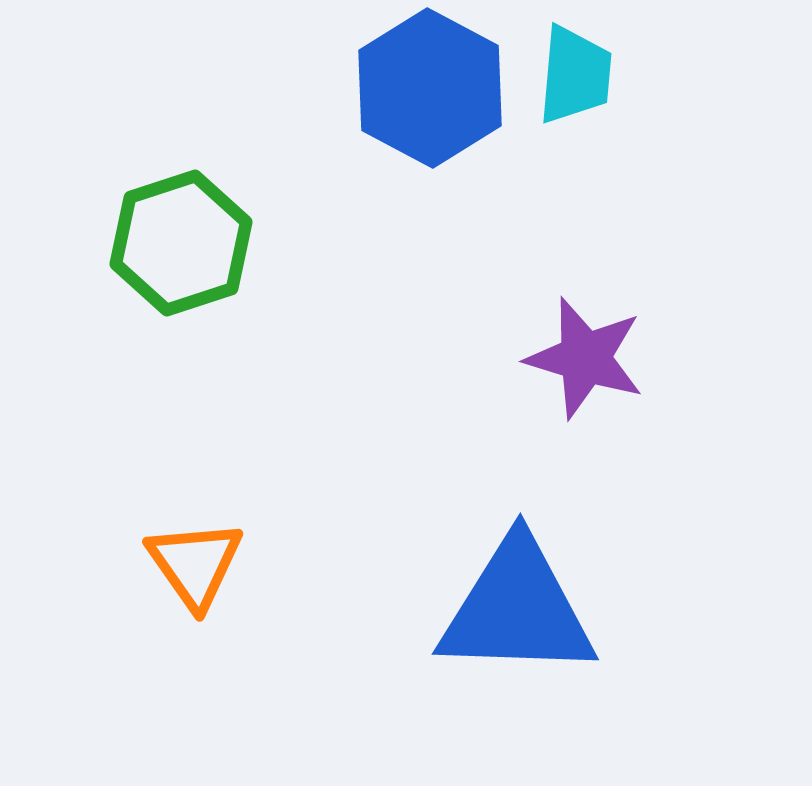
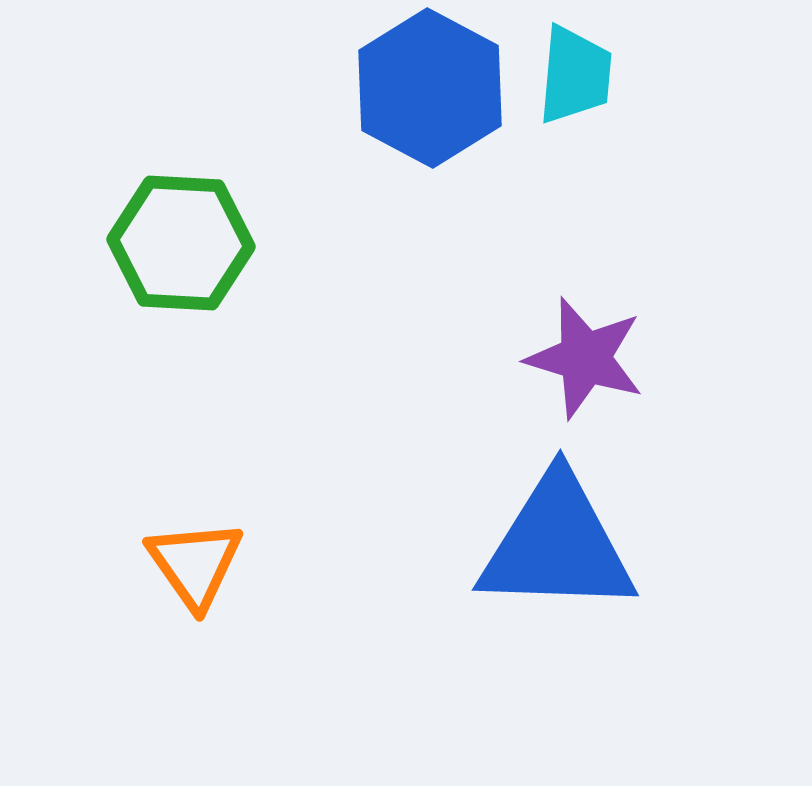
green hexagon: rotated 21 degrees clockwise
blue triangle: moved 40 px right, 64 px up
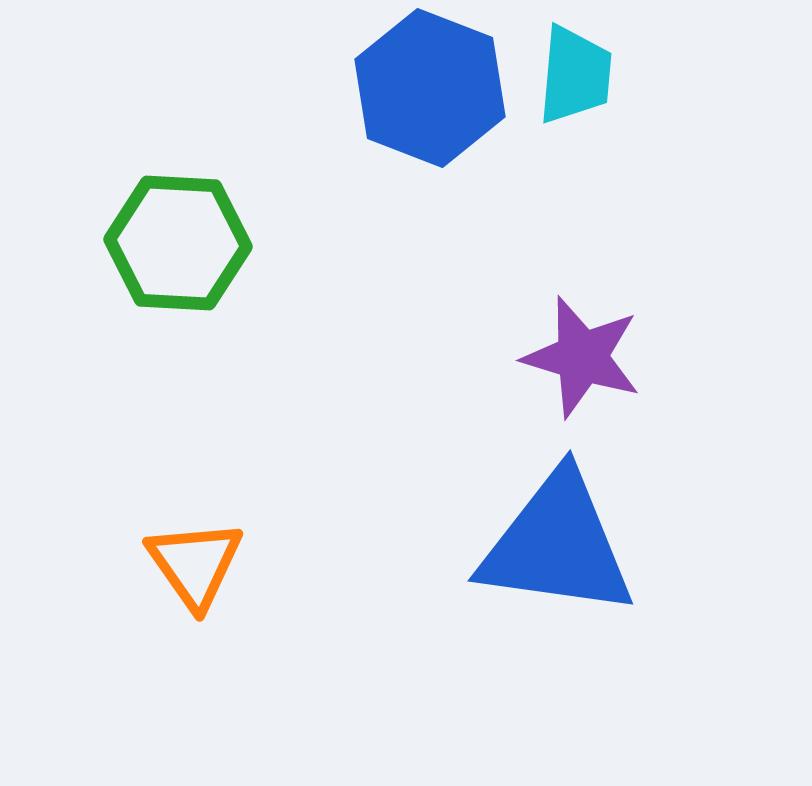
blue hexagon: rotated 7 degrees counterclockwise
green hexagon: moved 3 px left
purple star: moved 3 px left, 1 px up
blue triangle: rotated 6 degrees clockwise
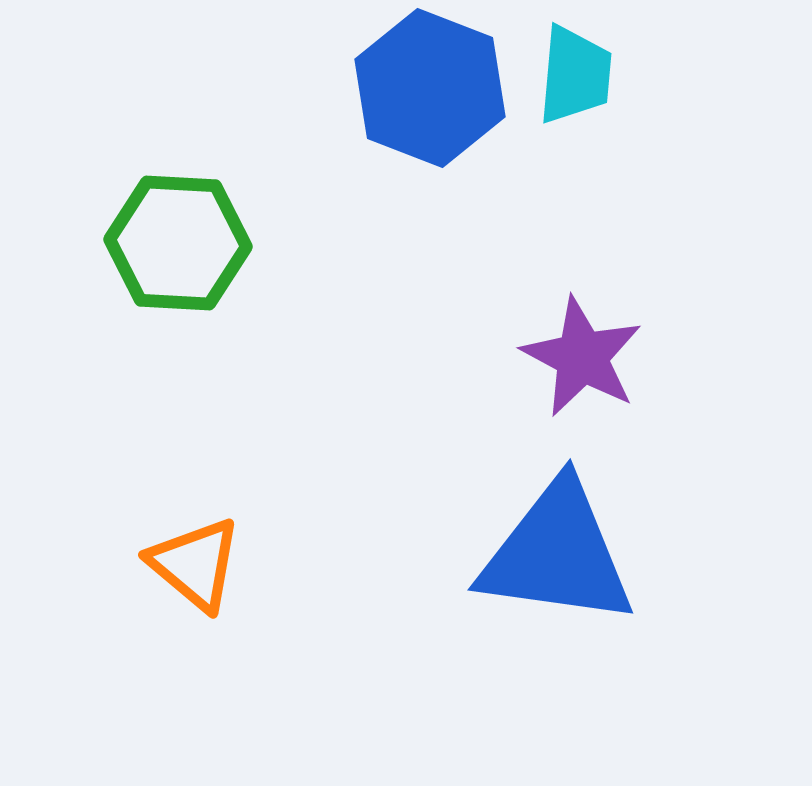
purple star: rotated 11 degrees clockwise
blue triangle: moved 9 px down
orange triangle: rotated 15 degrees counterclockwise
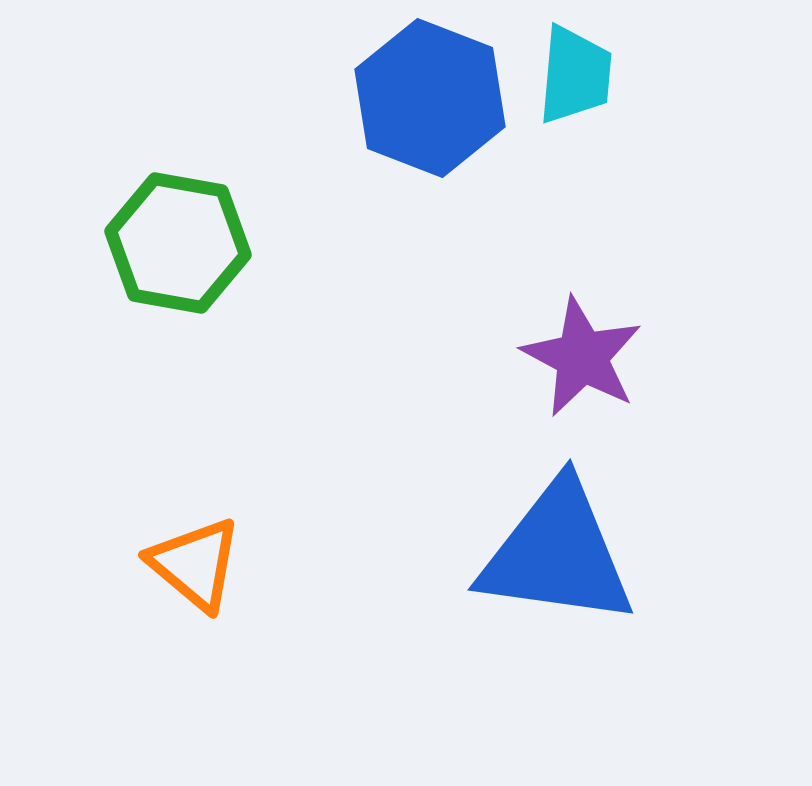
blue hexagon: moved 10 px down
green hexagon: rotated 7 degrees clockwise
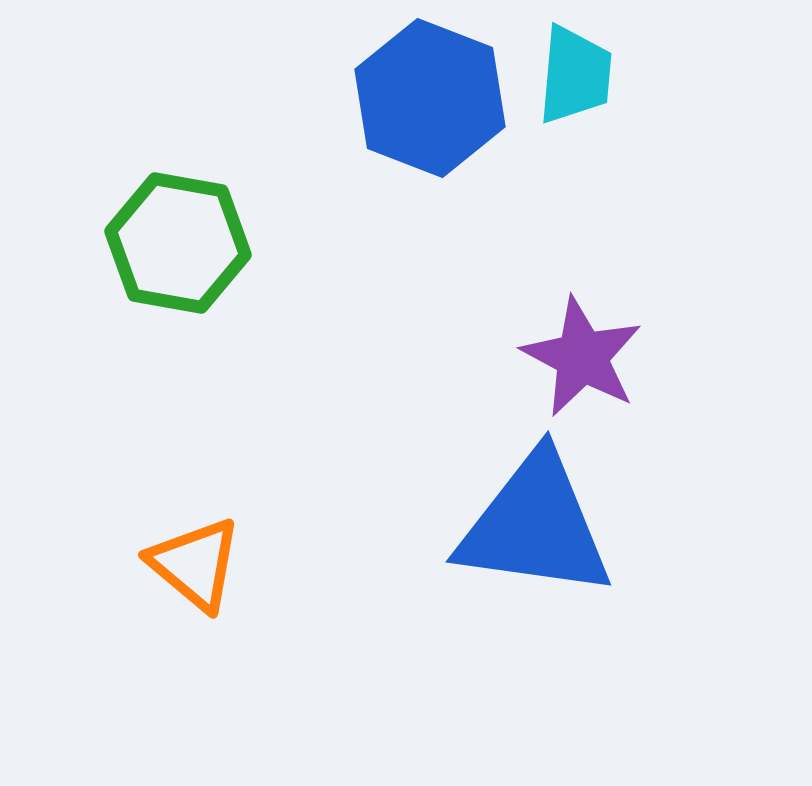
blue triangle: moved 22 px left, 28 px up
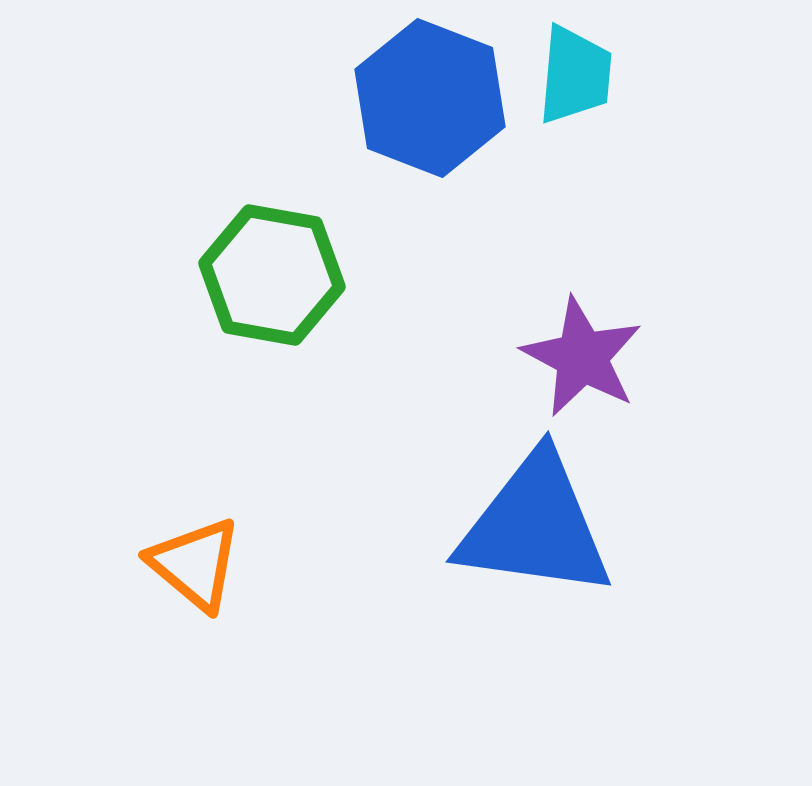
green hexagon: moved 94 px right, 32 px down
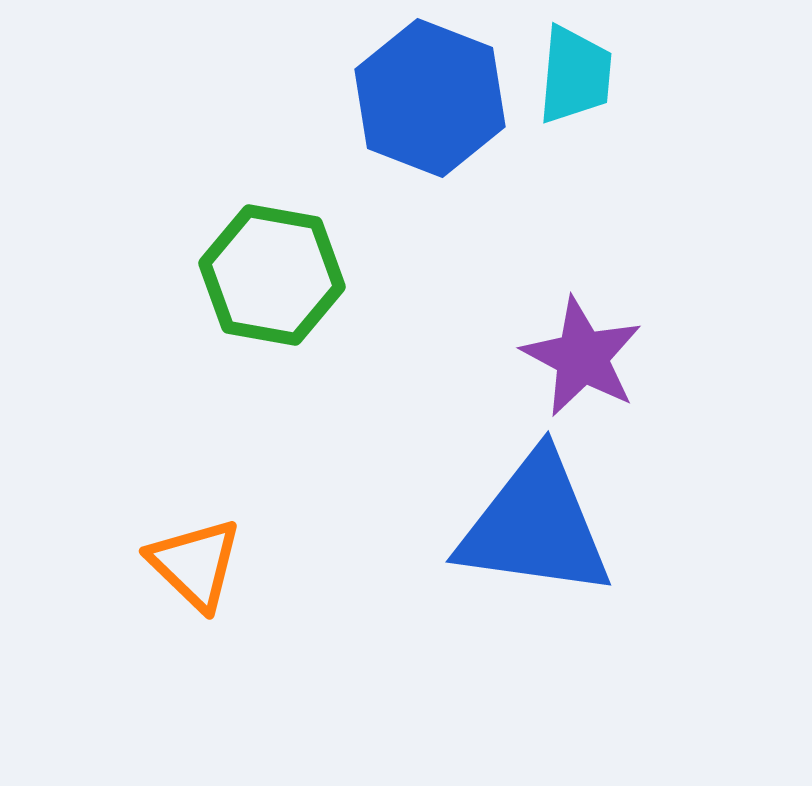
orange triangle: rotated 4 degrees clockwise
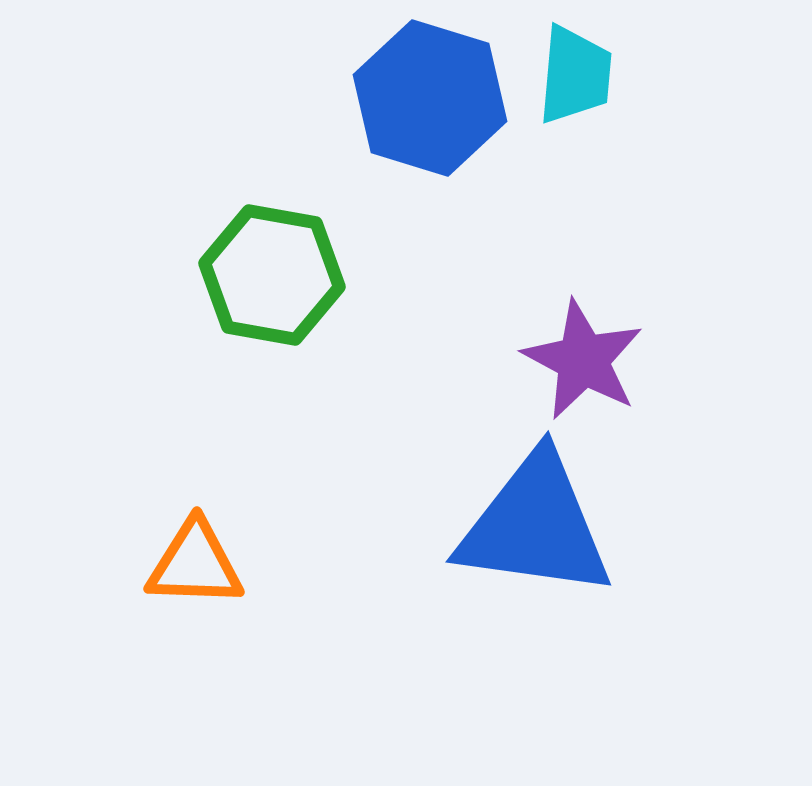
blue hexagon: rotated 4 degrees counterclockwise
purple star: moved 1 px right, 3 px down
orange triangle: rotated 42 degrees counterclockwise
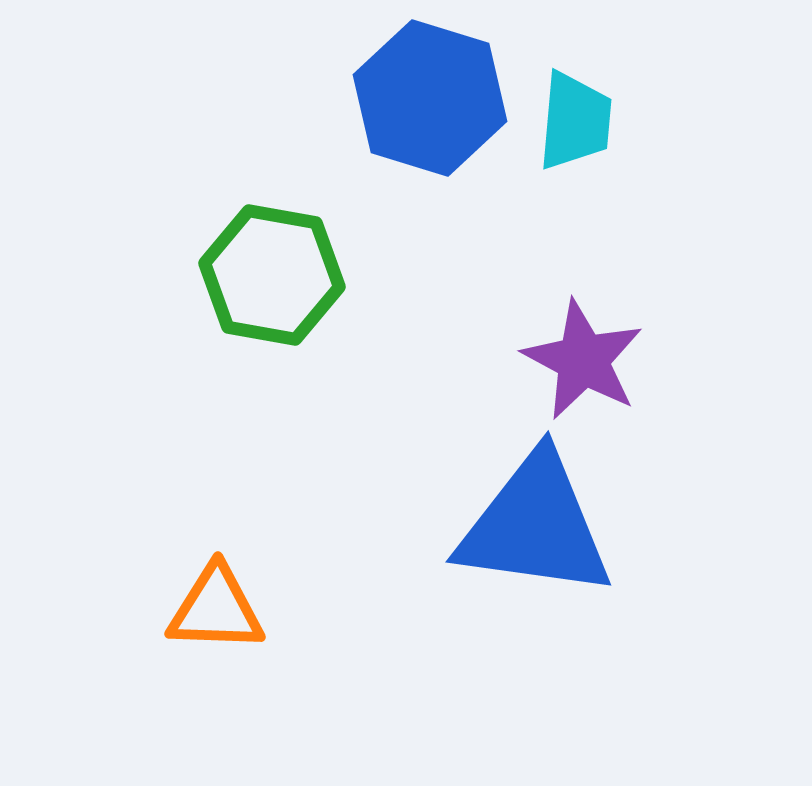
cyan trapezoid: moved 46 px down
orange triangle: moved 21 px right, 45 px down
